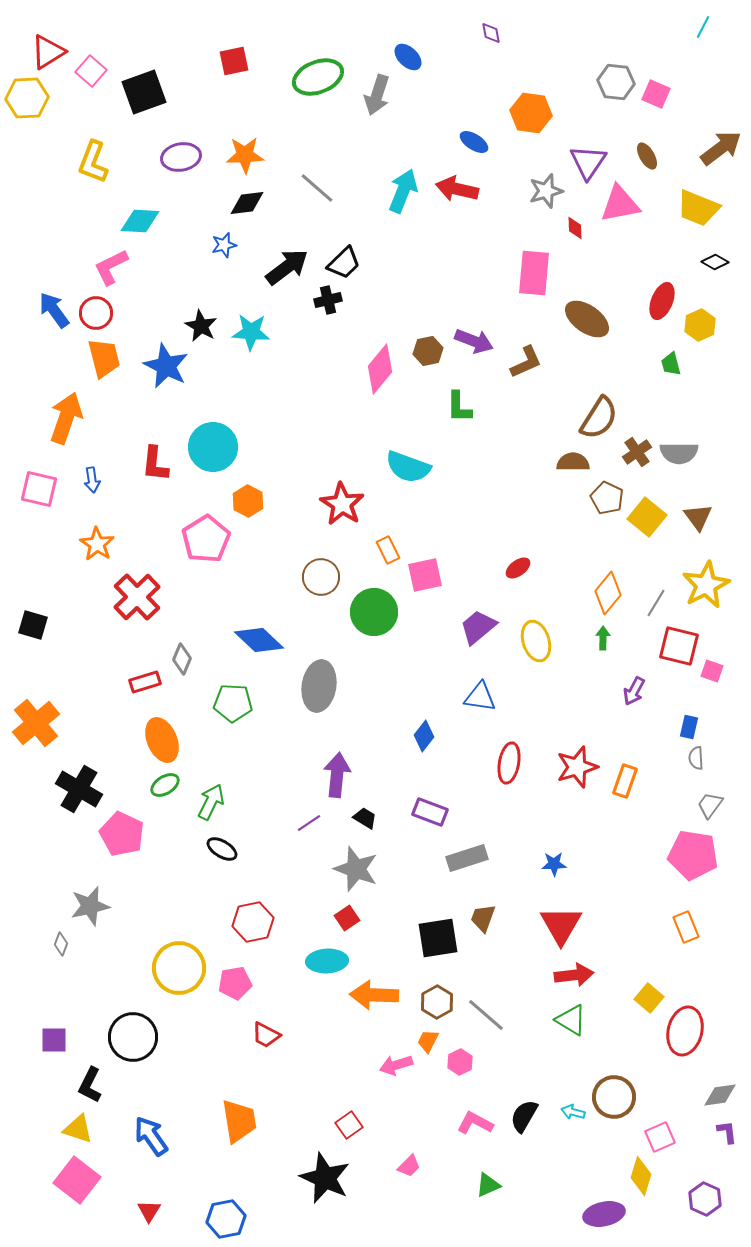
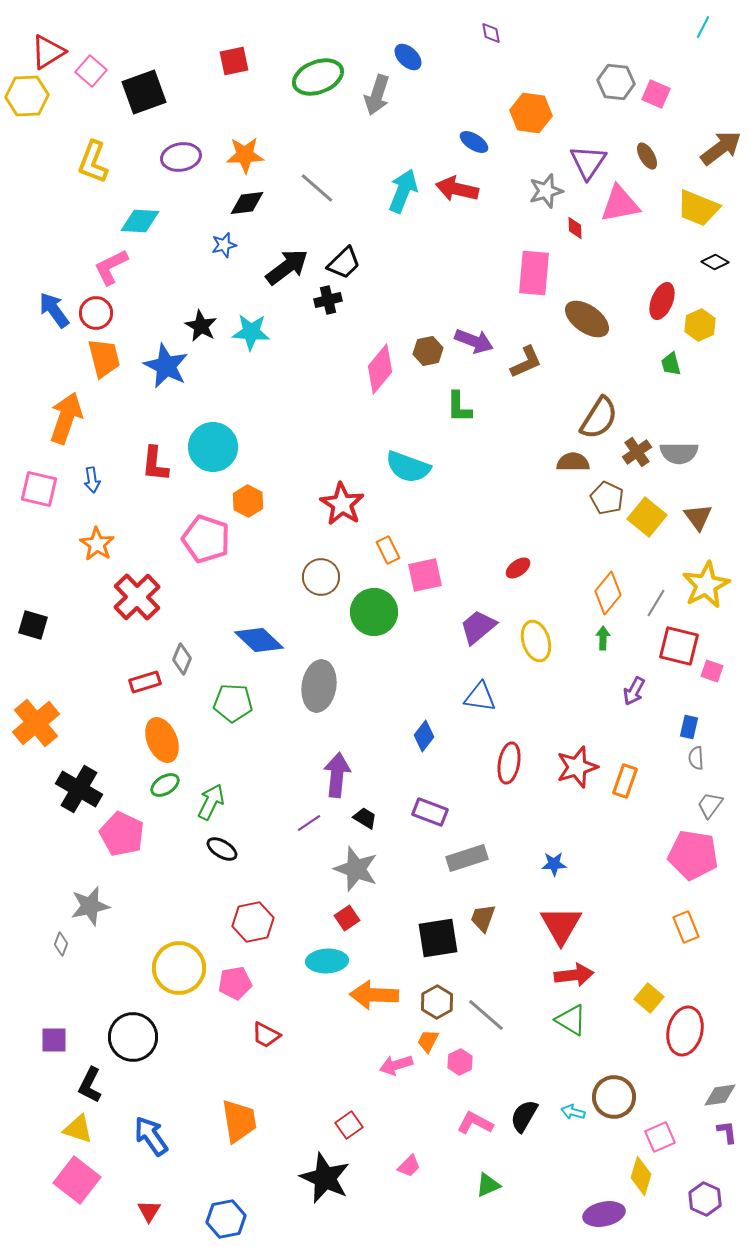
yellow hexagon at (27, 98): moved 2 px up
pink pentagon at (206, 539): rotated 21 degrees counterclockwise
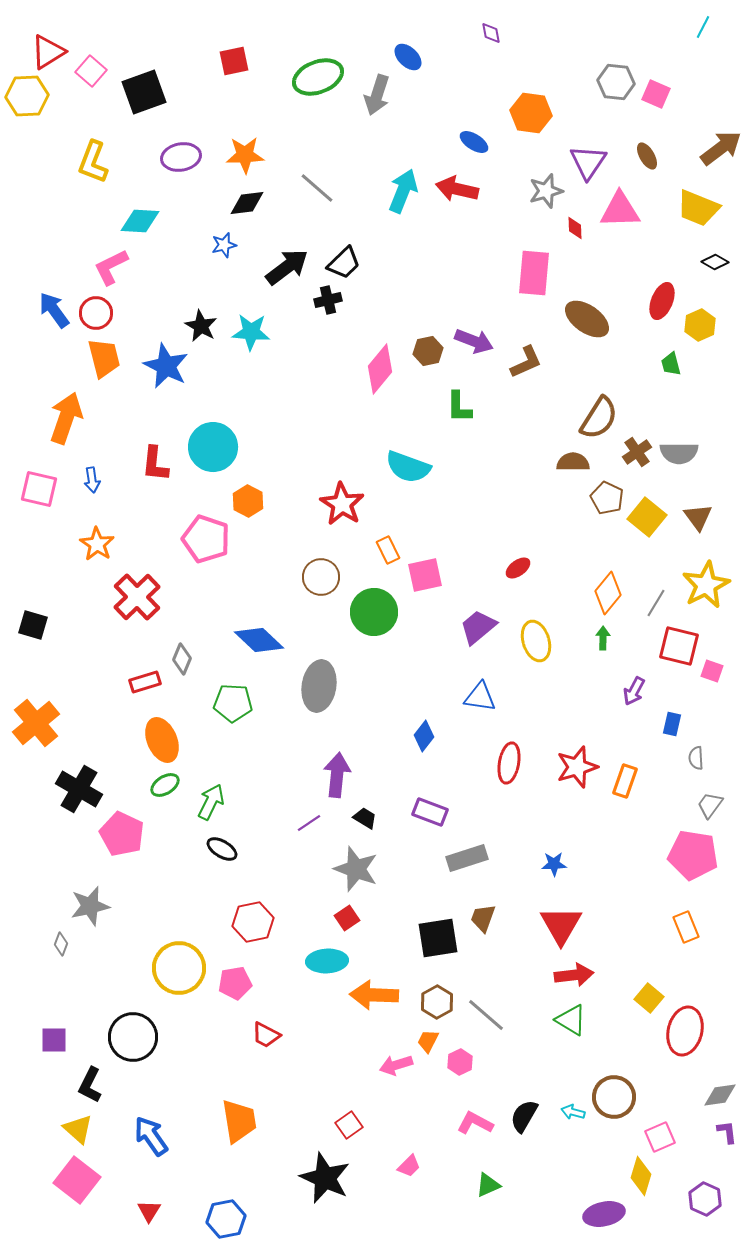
pink triangle at (620, 204): moved 6 px down; rotated 9 degrees clockwise
blue rectangle at (689, 727): moved 17 px left, 3 px up
yellow triangle at (78, 1129): rotated 24 degrees clockwise
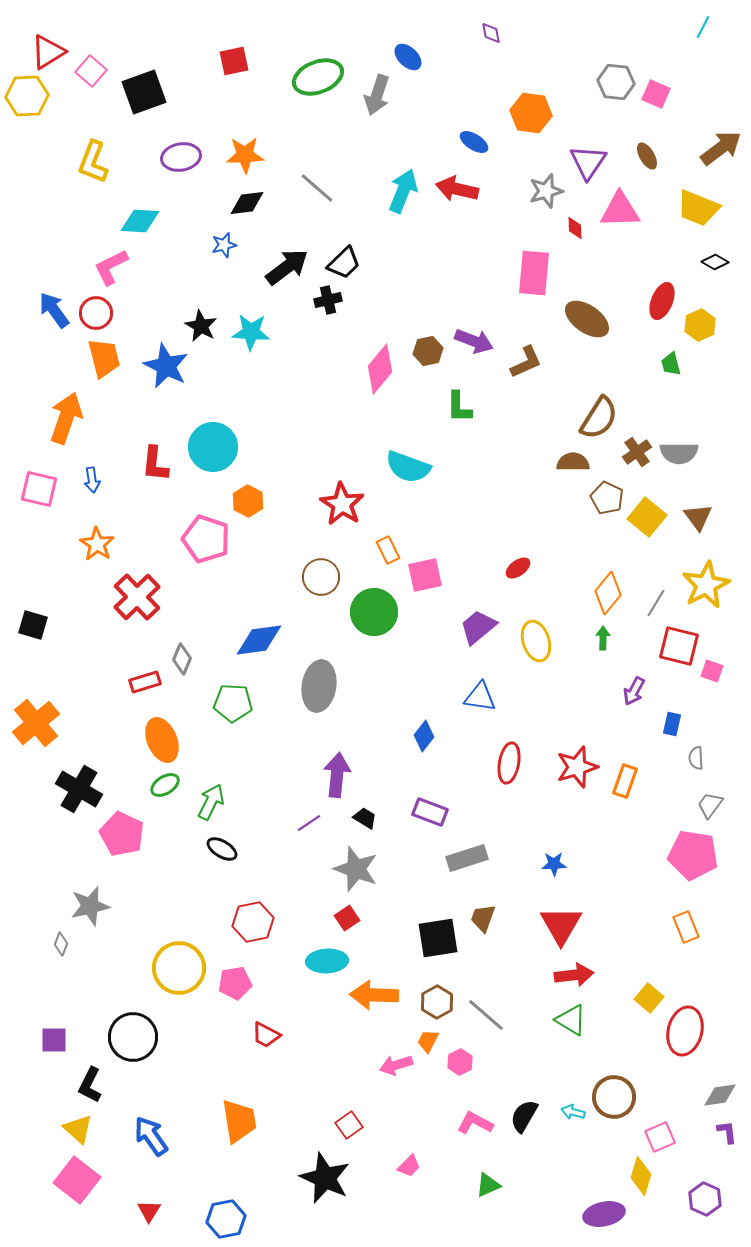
blue diamond at (259, 640): rotated 51 degrees counterclockwise
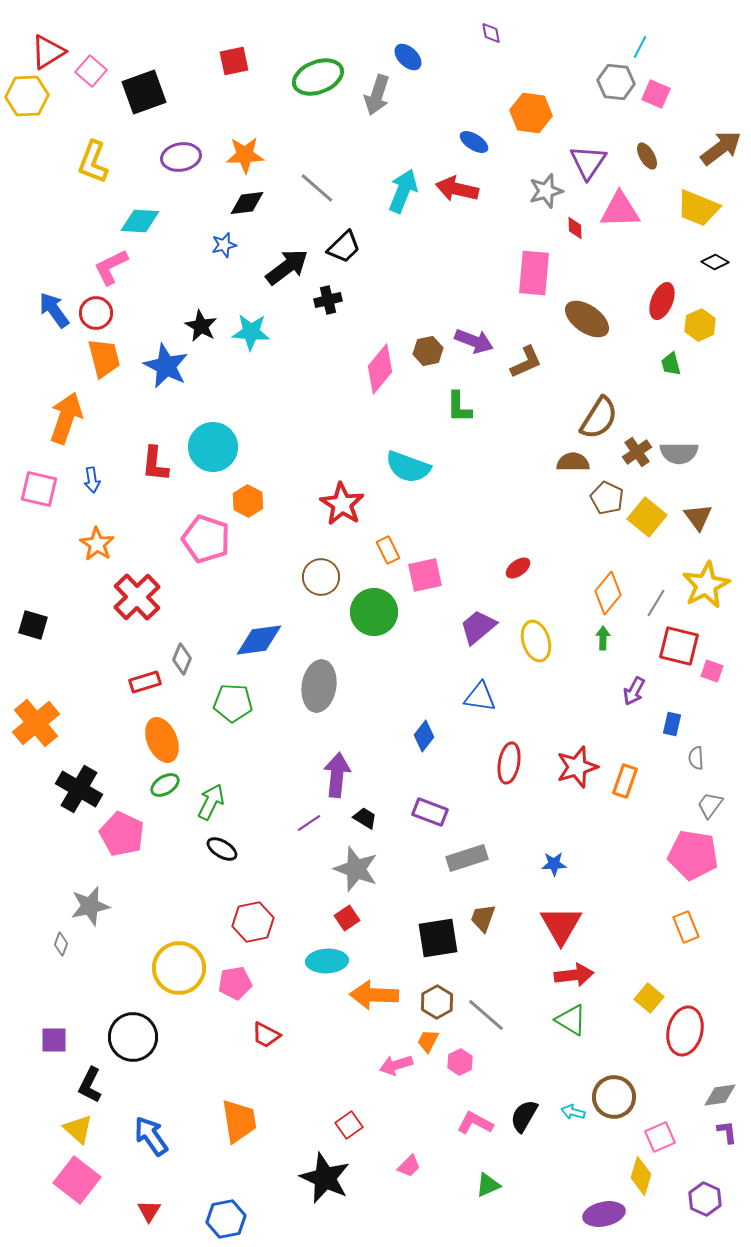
cyan line at (703, 27): moved 63 px left, 20 px down
black trapezoid at (344, 263): moved 16 px up
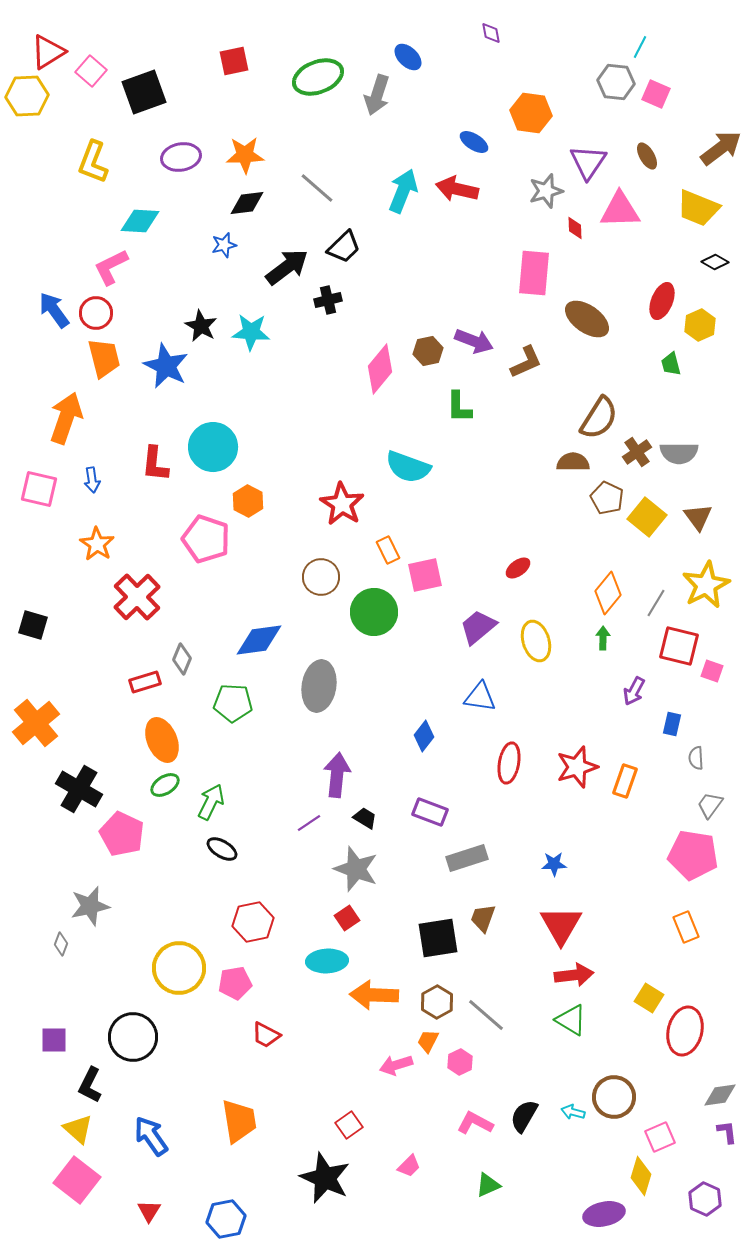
yellow square at (649, 998): rotated 8 degrees counterclockwise
